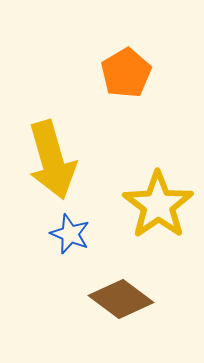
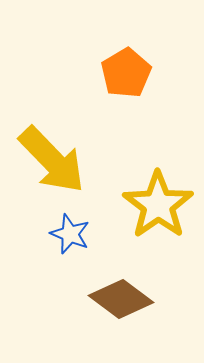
yellow arrow: rotated 28 degrees counterclockwise
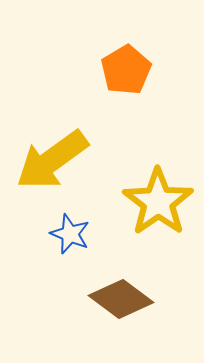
orange pentagon: moved 3 px up
yellow arrow: rotated 98 degrees clockwise
yellow star: moved 3 px up
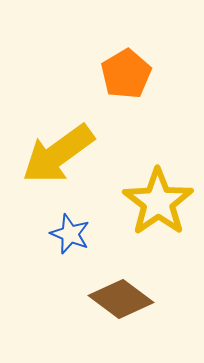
orange pentagon: moved 4 px down
yellow arrow: moved 6 px right, 6 px up
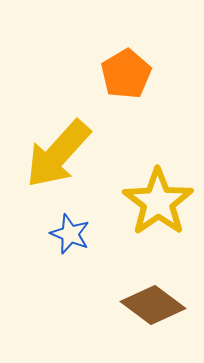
yellow arrow: rotated 12 degrees counterclockwise
brown diamond: moved 32 px right, 6 px down
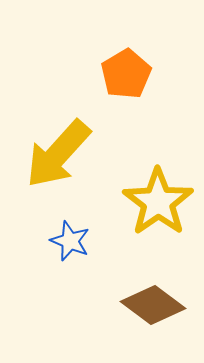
blue star: moved 7 px down
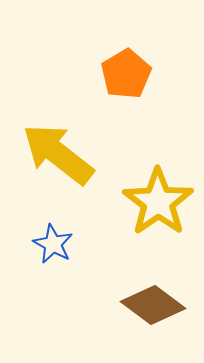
yellow arrow: rotated 86 degrees clockwise
blue star: moved 17 px left, 3 px down; rotated 6 degrees clockwise
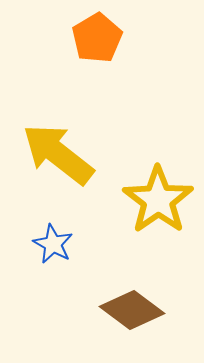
orange pentagon: moved 29 px left, 36 px up
yellow star: moved 2 px up
brown diamond: moved 21 px left, 5 px down
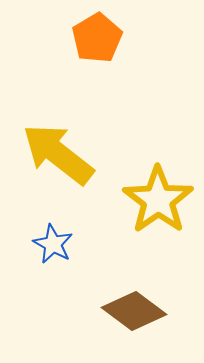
brown diamond: moved 2 px right, 1 px down
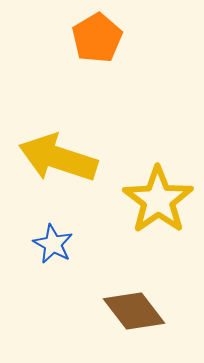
yellow arrow: moved 4 px down; rotated 20 degrees counterclockwise
brown diamond: rotated 16 degrees clockwise
